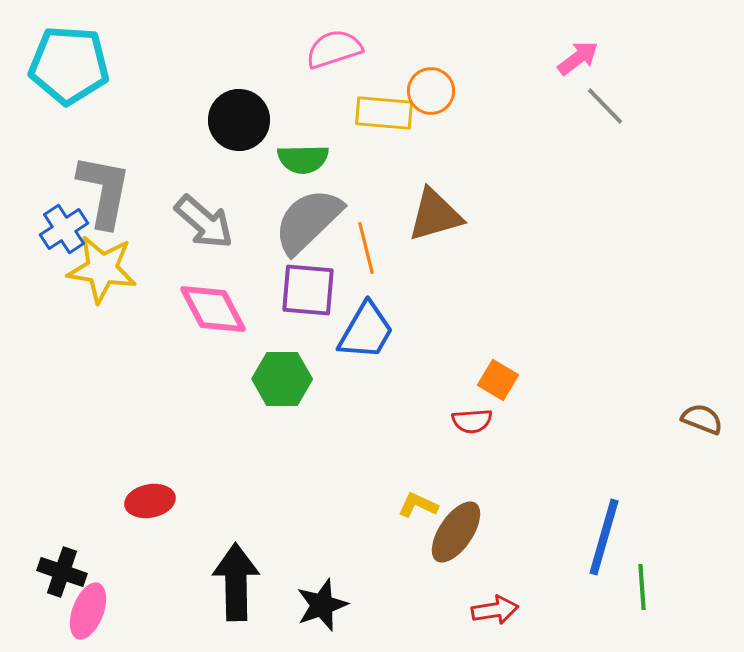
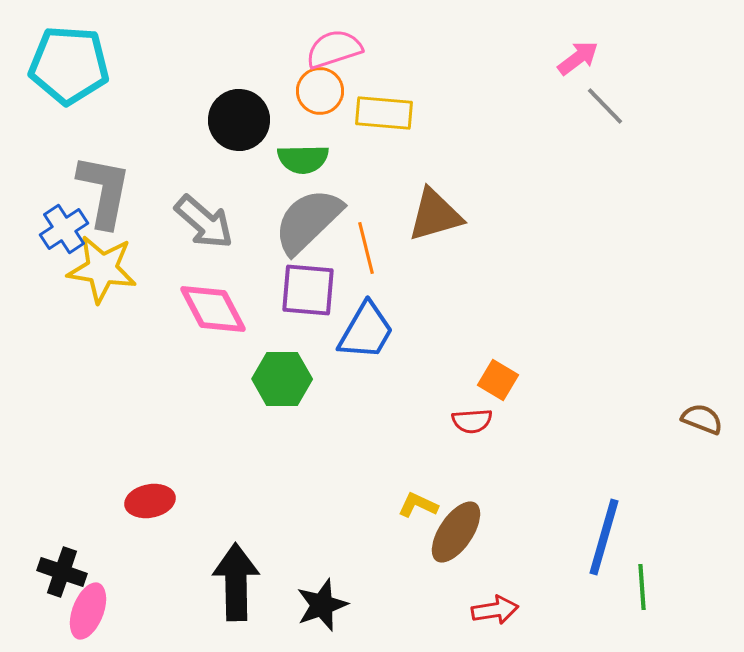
orange circle: moved 111 px left
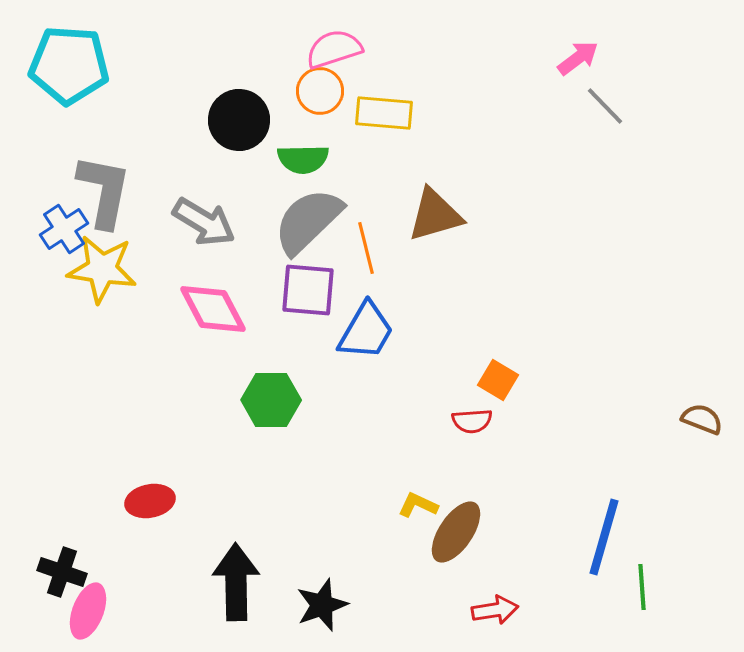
gray arrow: rotated 10 degrees counterclockwise
green hexagon: moved 11 px left, 21 px down
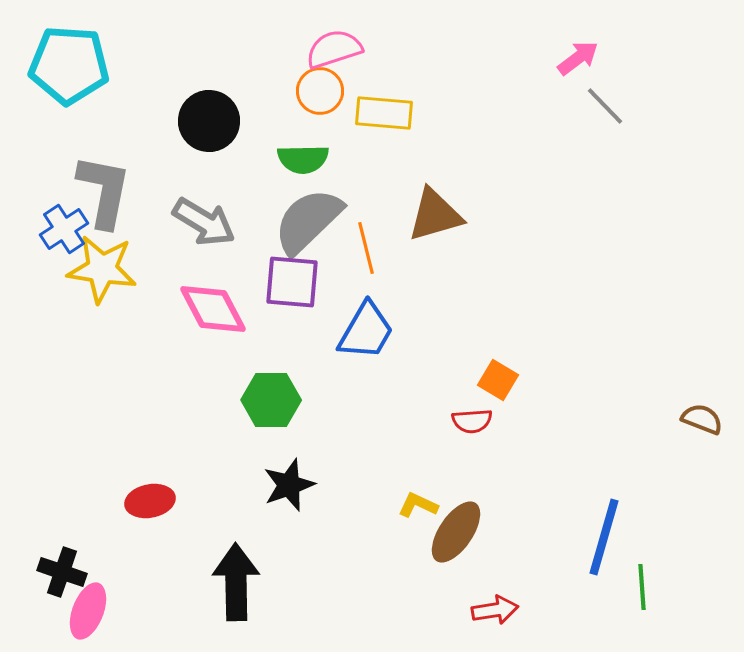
black circle: moved 30 px left, 1 px down
purple square: moved 16 px left, 8 px up
black star: moved 33 px left, 120 px up
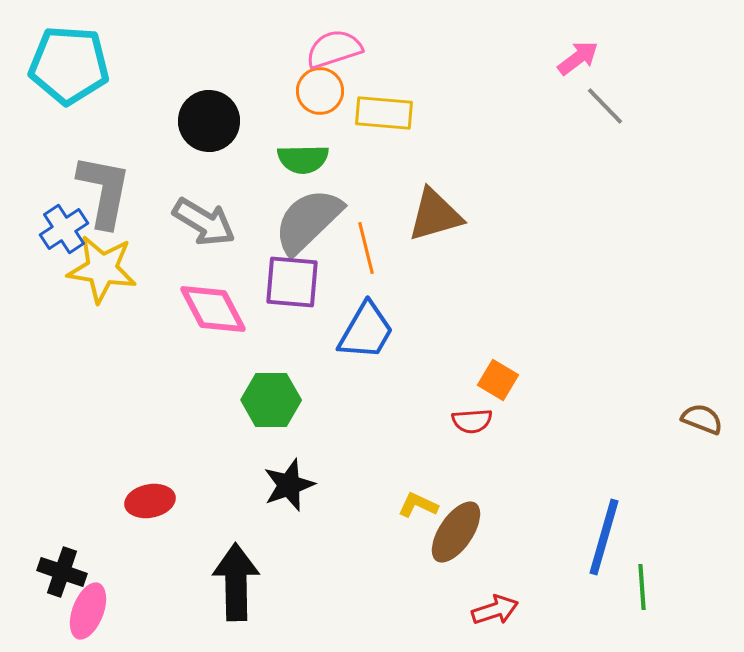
red arrow: rotated 9 degrees counterclockwise
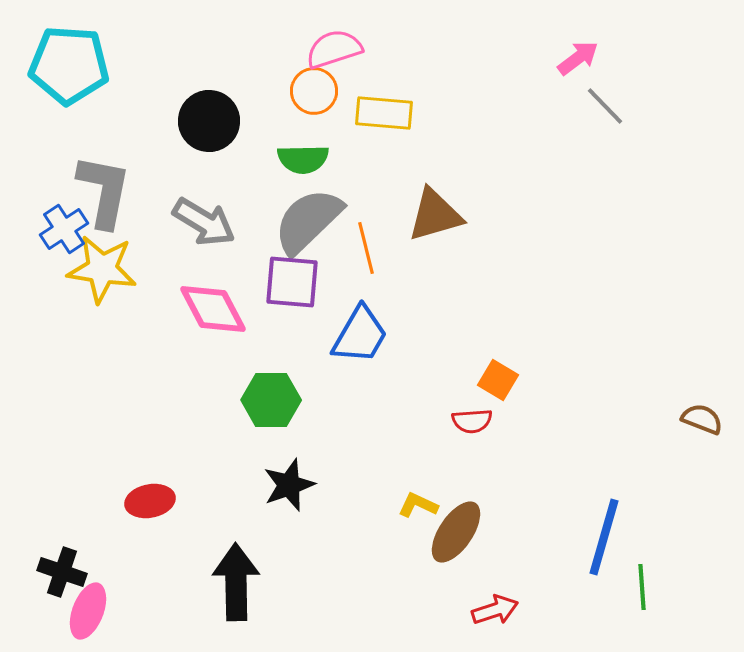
orange circle: moved 6 px left
blue trapezoid: moved 6 px left, 4 px down
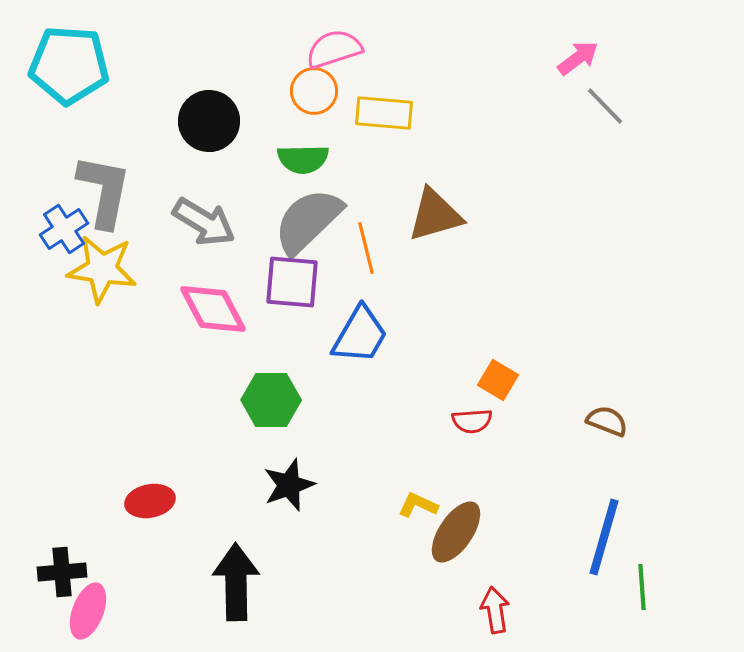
brown semicircle: moved 95 px left, 2 px down
black cross: rotated 24 degrees counterclockwise
red arrow: rotated 81 degrees counterclockwise
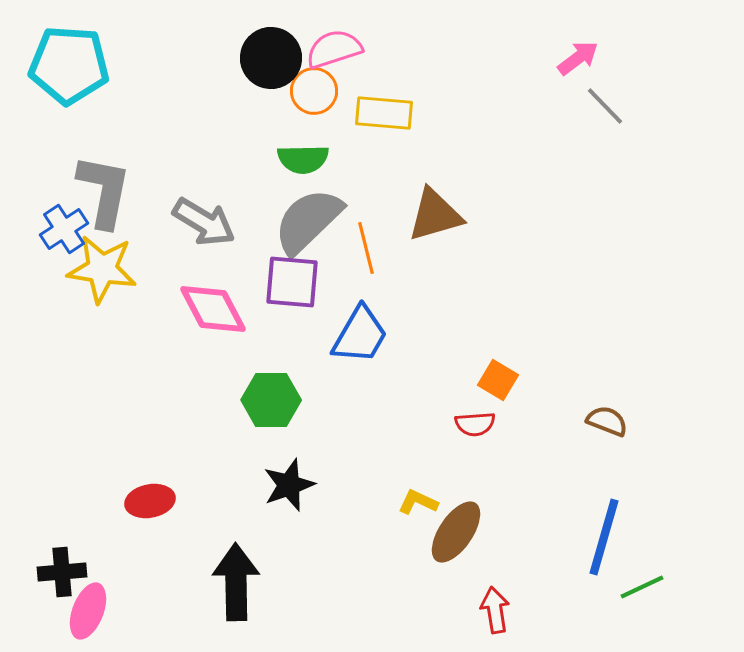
black circle: moved 62 px right, 63 px up
red semicircle: moved 3 px right, 3 px down
yellow L-shape: moved 3 px up
green line: rotated 69 degrees clockwise
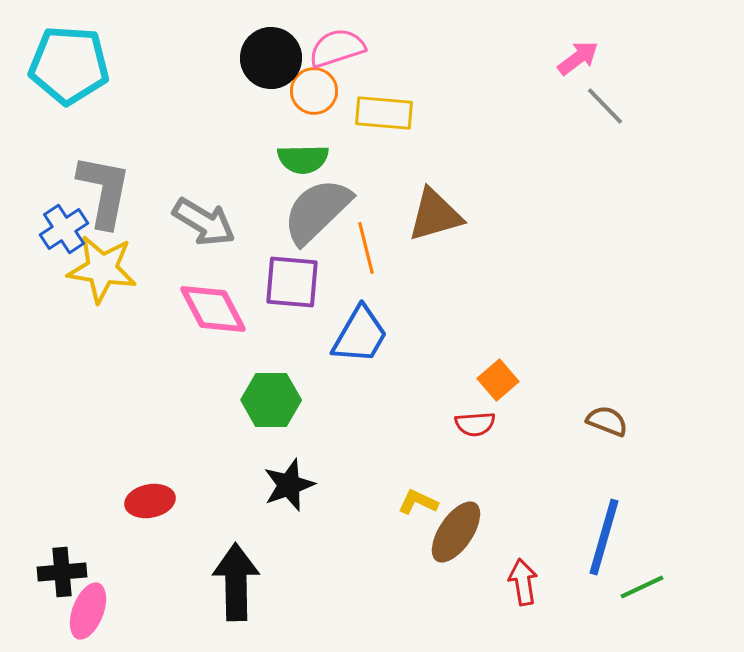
pink semicircle: moved 3 px right, 1 px up
gray semicircle: moved 9 px right, 10 px up
orange square: rotated 18 degrees clockwise
red arrow: moved 28 px right, 28 px up
